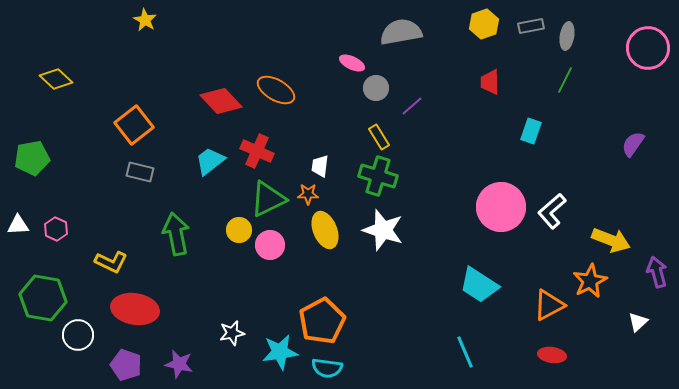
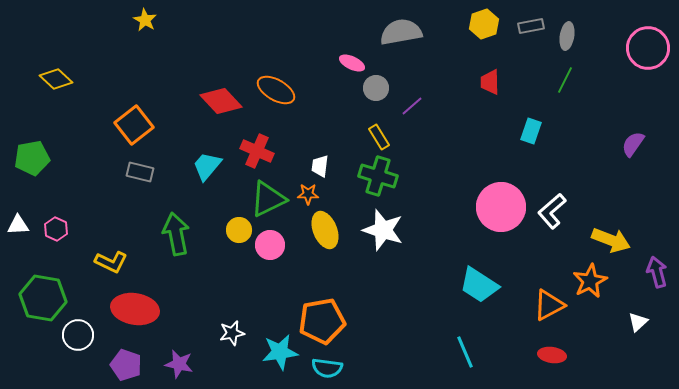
cyan trapezoid at (210, 161): moved 3 px left, 5 px down; rotated 12 degrees counterclockwise
orange pentagon at (322, 321): rotated 18 degrees clockwise
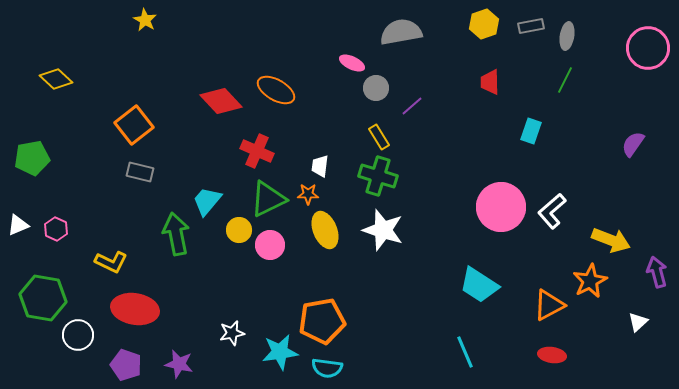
cyan trapezoid at (207, 166): moved 35 px down
white triangle at (18, 225): rotated 20 degrees counterclockwise
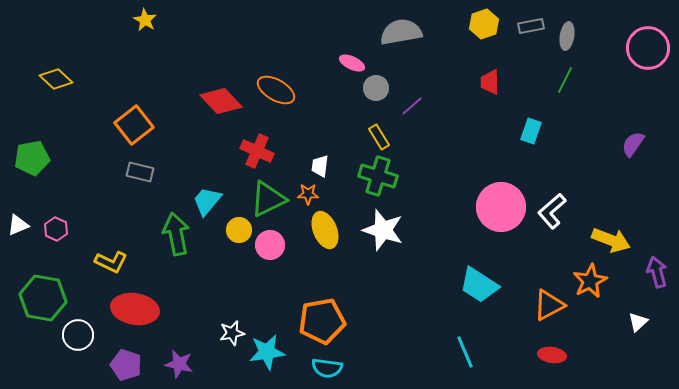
cyan star at (280, 352): moved 13 px left
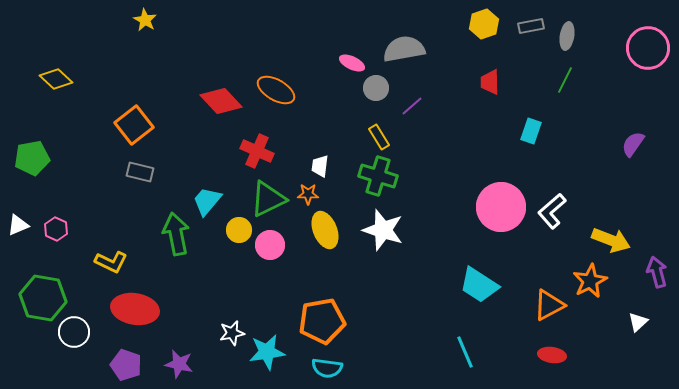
gray semicircle at (401, 32): moved 3 px right, 17 px down
white circle at (78, 335): moved 4 px left, 3 px up
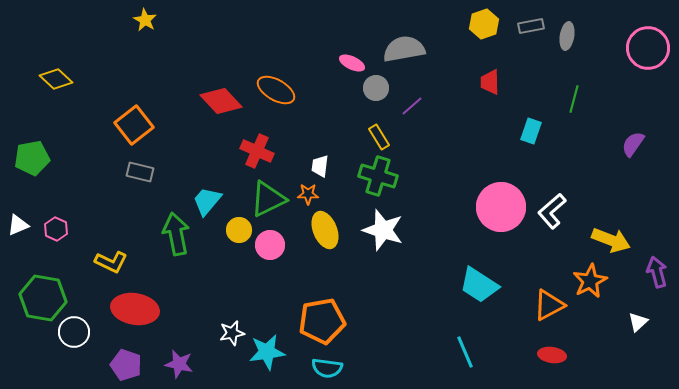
green line at (565, 80): moved 9 px right, 19 px down; rotated 12 degrees counterclockwise
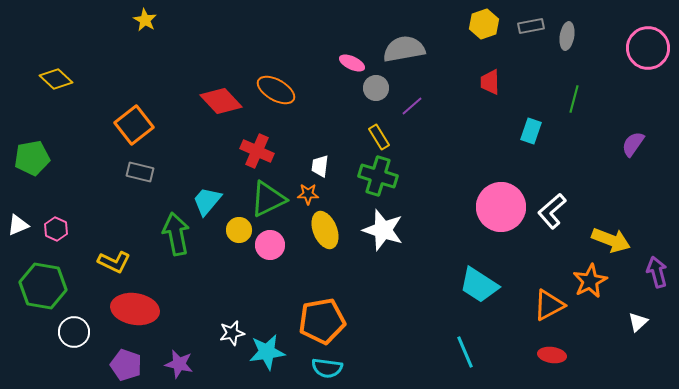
yellow L-shape at (111, 262): moved 3 px right
green hexagon at (43, 298): moved 12 px up
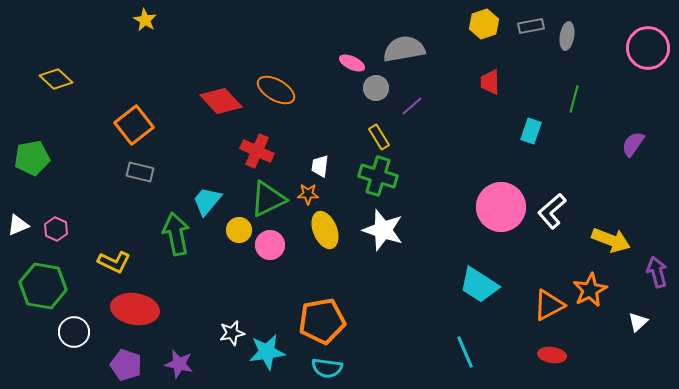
orange star at (590, 281): moved 9 px down
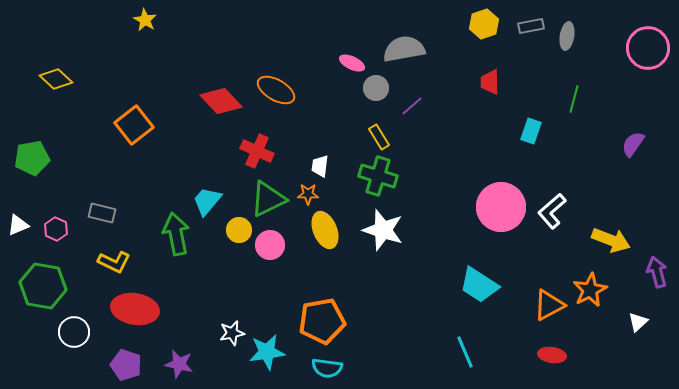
gray rectangle at (140, 172): moved 38 px left, 41 px down
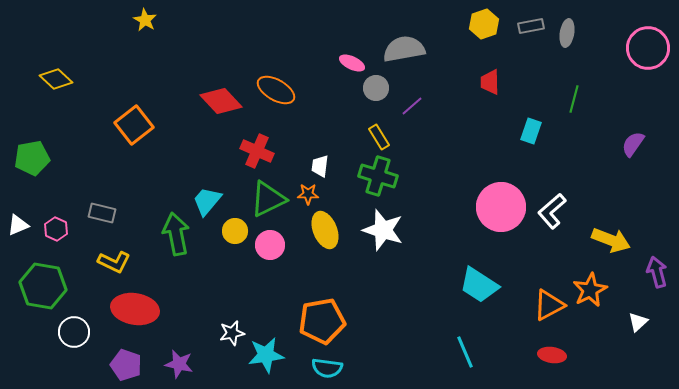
gray ellipse at (567, 36): moved 3 px up
yellow circle at (239, 230): moved 4 px left, 1 px down
cyan star at (267, 352): moved 1 px left, 3 px down
